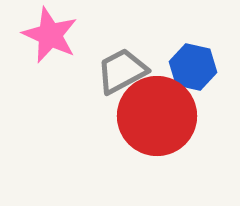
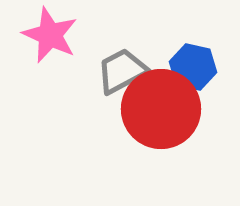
red circle: moved 4 px right, 7 px up
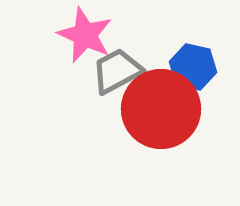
pink star: moved 35 px right
gray trapezoid: moved 5 px left
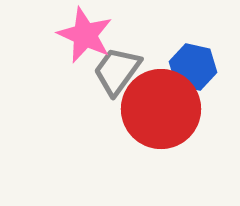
gray trapezoid: rotated 26 degrees counterclockwise
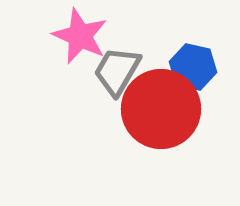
pink star: moved 5 px left, 1 px down
gray trapezoid: rotated 6 degrees counterclockwise
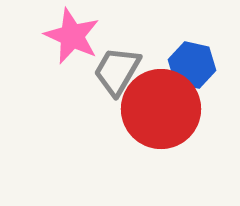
pink star: moved 8 px left
blue hexagon: moved 1 px left, 2 px up
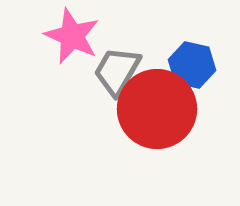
red circle: moved 4 px left
